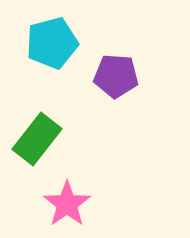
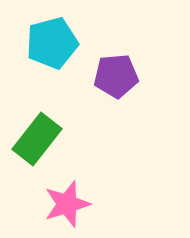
purple pentagon: rotated 9 degrees counterclockwise
pink star: rotated 18 degrees clockwise
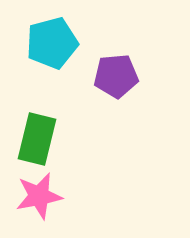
green rectangle: rotated 24 degrees counterclockwise
pink star: moved 28 px left, 8 px up; rotated 6 degrees clockwise
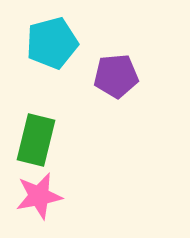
green rectangle: moved 1 px left, 1 px down
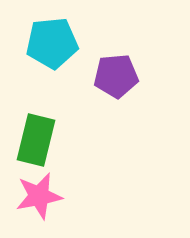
cyan pentagon: rotated 9 degrees clockwise
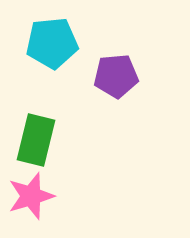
pink star: moved 8 px left; rotated 6 degrees counterclockwise
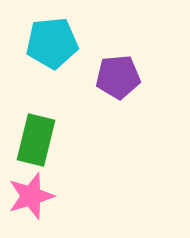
purple pentagon: moved 2 px right, 1 px down
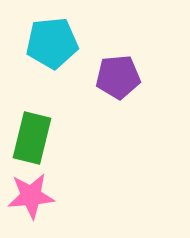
green rectangle: moved 4 px left, 2 px up
pink star: rotated 12 degrees clockwise
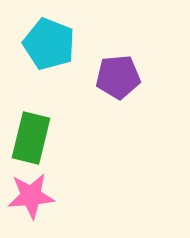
cyan pentagon: moved 3 px left, 1 px down; rotated 27 degrees clockwise
green rectangle: moved 1 px left
